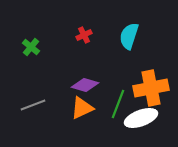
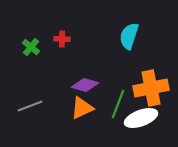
red cross: moved 22 px left, 4 px down; rotated 28 degrees clockwise
gray line: moved 3 px left, 1 px down
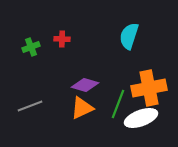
green cross: rotated 30 degrees clockwise
orange cross: moved 2 px left
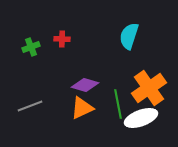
orange cross: rotated 24 degrees counterclockwise
green line: rotated 32 degrees counterclockwise
